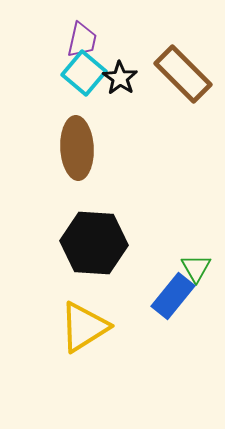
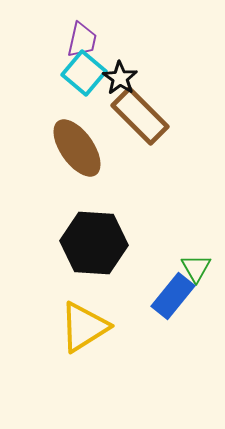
brown rectangle: moved 43 px left, 42 px down
brown ellipse: rotated 32 degrees counterclockwise
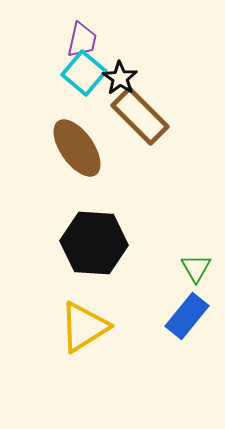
blue rectangle: moved 14 px right, 20 px down
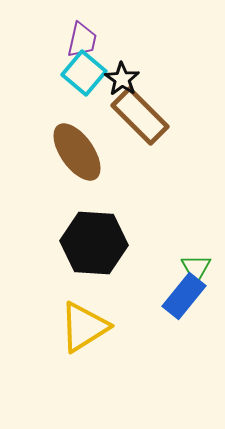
black star: moved 2 px right, 1 px down
brown ellipse: moved 4 px down
blue rectangle: moved 3 px left, 20 px up
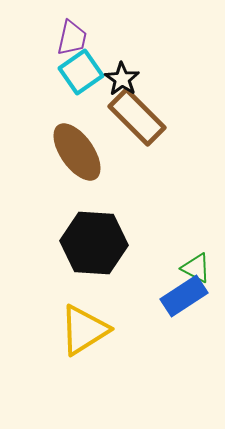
purple trapezoid: moved 10 px left, 2 px up
cyan square: moved 3 px left, 1 px up; rotated 15 degrees clockwise
brown rectangle: moved 3 px left, 1 px down
green triangle: rotated 32 degrees counterclockwise
blue rectangle: rotated 18 degrees clockwise
yellow triangle: moved 3 px down
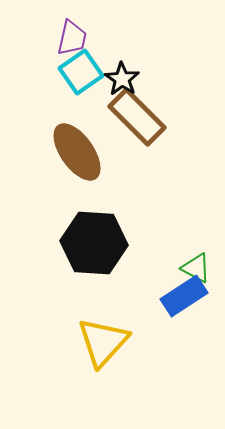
yellow triangle: moved 19 px right, 12 px down; rotated 16 degrees counterclockwise
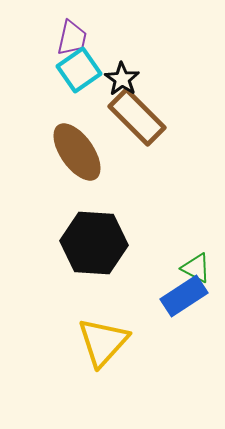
cyan square: moved 2 px left, 2 px up
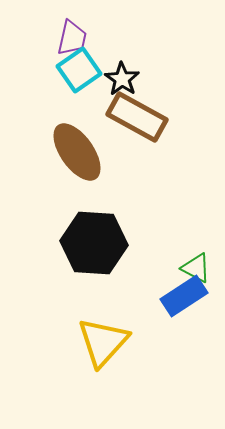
brown rectangle: rotated 16 degrees counterclockwise
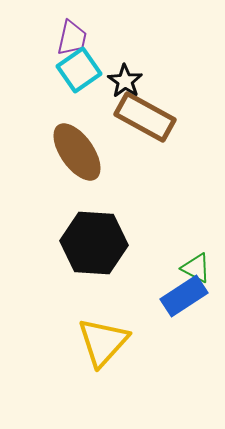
black star: moved 3 px right, 2 px down
brown rectangle: moved 8 px right
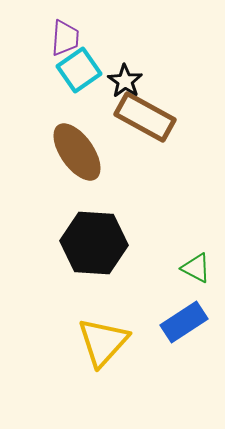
purple trapezoid: moved 7 px left; rotated 9 degrees counterclockwise
blue rectangle: moved 26 px down
